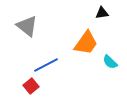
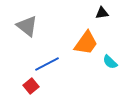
blue line: moved 1 px right, 1 px up
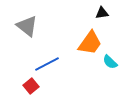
orange trapezoid: moved 4 px right
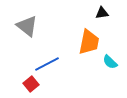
orange trapezoid: moved 1 px left, 1 px up; rotated 24 degrees counterclockwise
red square: moved 2 px up
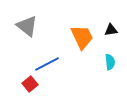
black triangle: moved 9 px right, 17 px down
orange trapezoid: moved 7 px left, 5 px up; rotated 36 degrees counterclockwise
cyan semicircle: rotated 140 degrees counterclockwise
red square: moved 1 px left
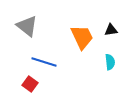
blue line: moved 3 px left, 2 px up; rotated 45 degrees clockwise
red square: rotated 14 degrees counterclockwise
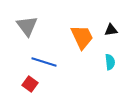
gray triangle: rotated 15 degrees clockwise
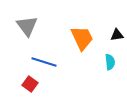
black triangle: moved 6 px right, 5 px down
orange trapezoid: moved 1 px down
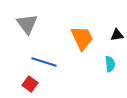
gray triangle: moved 2 px up
cyan semicircle: moved 2 px down
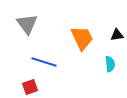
red square: moved 3 px down; rotated 35 degrees clockwise
